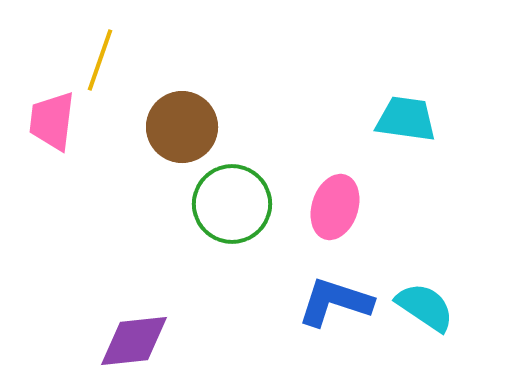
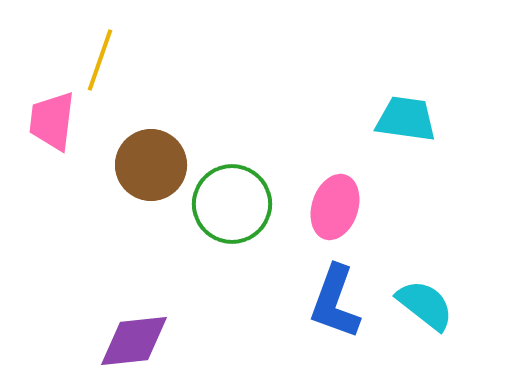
brown circle: moved 31 px left, 38 px down
blue L-shape: rotated 88 degrees counterclockwise
cyan semicircle: moved 2 px up; rotated 4 degrees clockwise
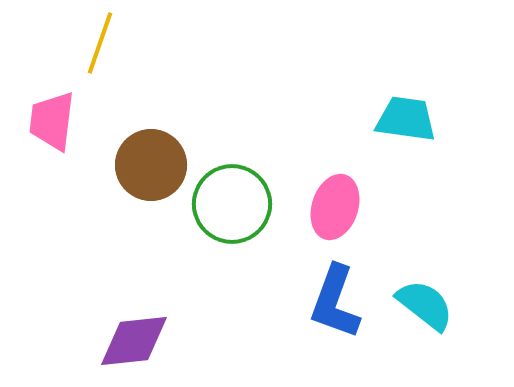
yellow line: moved 17 px up
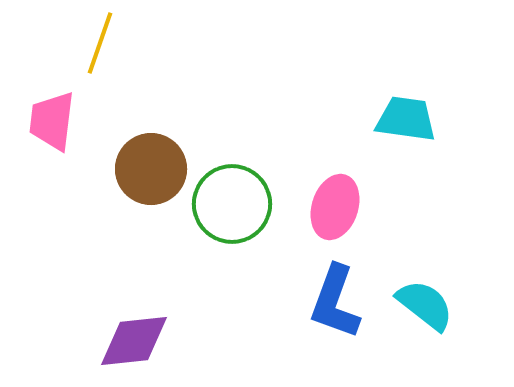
brown circle: moved 4 px down
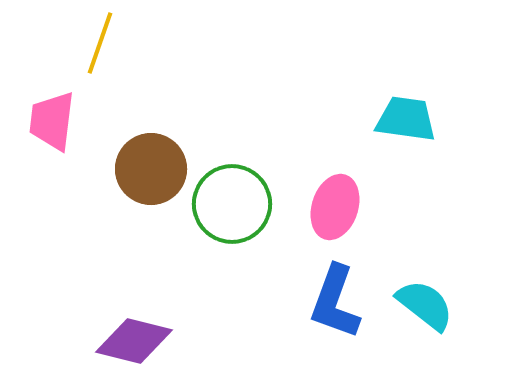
purple diamond: rotated 20 degrees clockwise
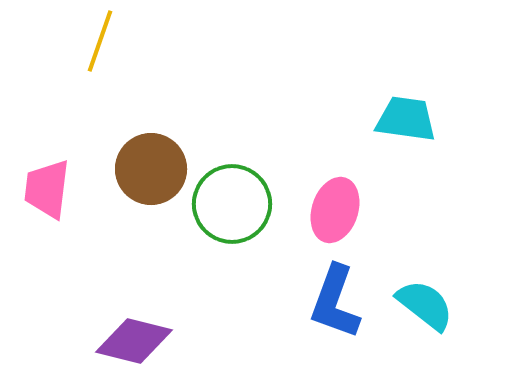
yellow line: moved 2 px up
pink trapezoid: moved 5 px left, 68 px down
pink ellipse: moved 3 px down
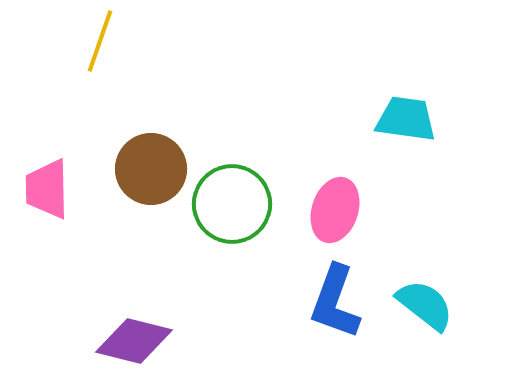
pink trapezoid: rotated 8 degrees counterclockwise
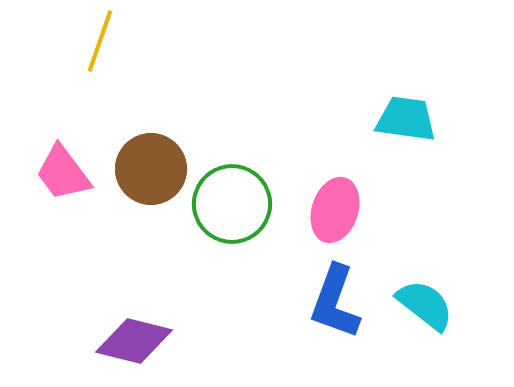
pink trapezoid: moved 16 px right, 16 px up; rotated 36 degrees counterclockwise
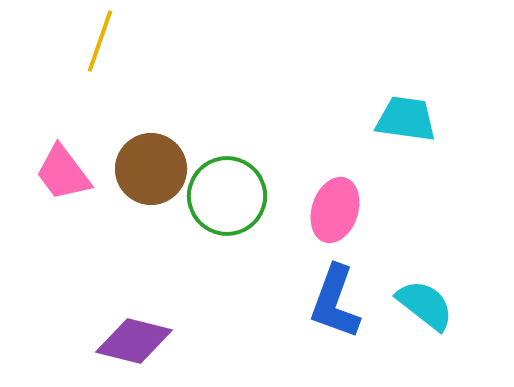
green circle: moved 5 px left, 8 px up
